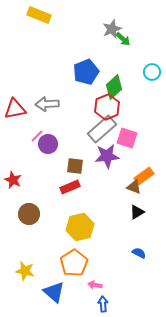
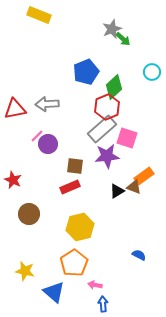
black triangle: moved 20 px left, 21 px up
blue semicircle: moved 2 px down
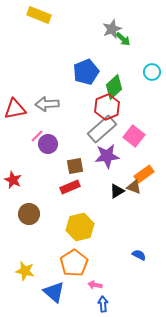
pink square: moved 7 px right, 2 px up; rotated 20 degrees clockwise
brown square: rotated 18 degrees counterclockwise
orange rectangle: moved 2 px up
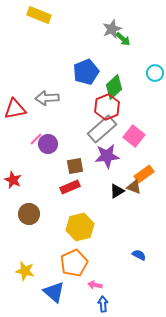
cyan circle: moved 3 px right, 1 px down
gray arrow: moved 6 px up
pink line: moved 1 px left, 3 px down
orange pentagon: rotated 8 degrees clockwise
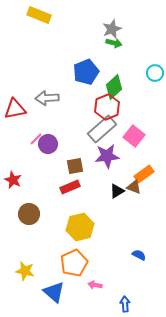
green arrow: moved 9 px left, 4 px down; rotated 28 degrees counterclockwise
blue arrow: moved 22 px right
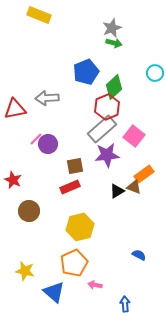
gray star: moved 1 px up
purple star: moved 1 px up
brown circle: moved 3 px up
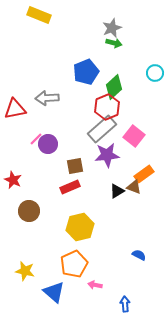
orange pentagon: moved 1 px down
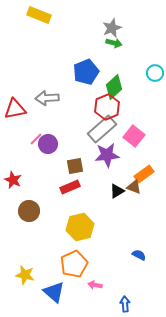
yellow star: moved 4 px down
